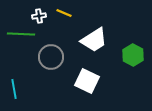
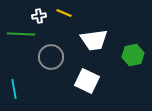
white trapezoid: rotated 24 degrees clockwise
green hexagon: rotated 20 degrees clockwise
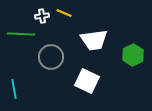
white cross: moved 3 px right
green hexagon: rotated 15 degrees counterclockwise
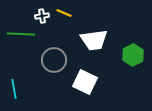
gray circle: moved 3 px right, 3 px down
white square: moved 2 px left, 1 px down
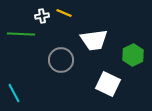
gray circle: moved 7 px right
white square: moved 23 px right, 2 px down
cyan line: moved 4 px down; rotated 18 degrees counterclockwise
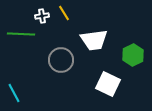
yellow line: rotated 35 degrees clockwise
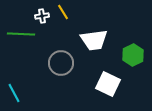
yellow line: moved 1 px left, 1 px up
gray circle: moved 3 px down
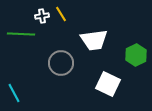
yellow line: moved 2 px left, 2 px down
green hexagon: moved 3 px right
